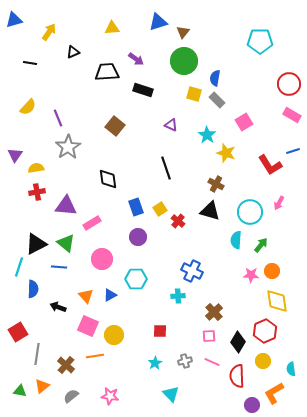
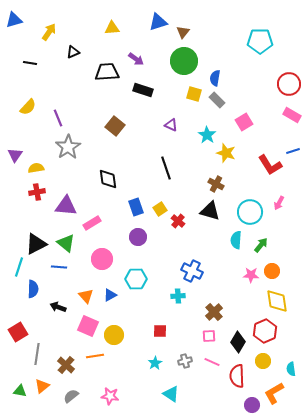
cyan triangle at (171, 394): rotated 12 degrees counterclockwise
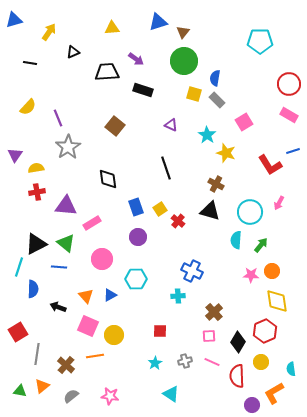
pink rectangle at (292, 115): moved 3 px left
yellow circle at (263, 361): moved 2 px left, 1 px down
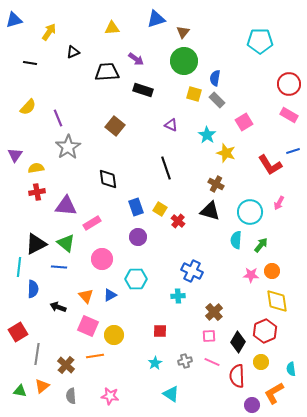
blue triangle at (158, 22): moved 2 px left, 3 px up
yellow square at (160, 209): rotated 24 degrees counterclockwise
cyan line at (19, 267): rotated 12 degrees counterclockwise
gray semicircle at (71, 396): rotated 56 degrees counterclockwise
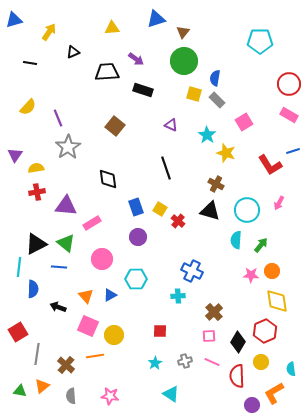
cyan circle at (250, 212): moved 3 px left, 2 px up
